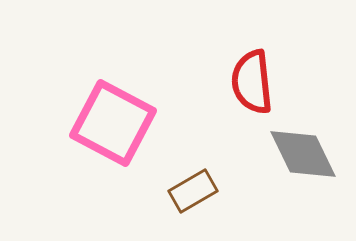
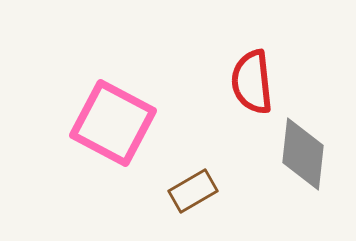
gray diamond: rotated 32 degrees clockwise
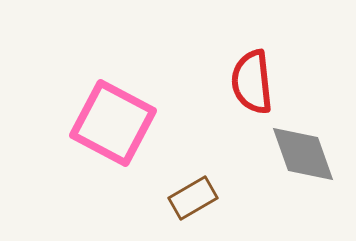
gray diamond: rotated 26 degrees counterclockwise
brown rectangle: moved 7 px down
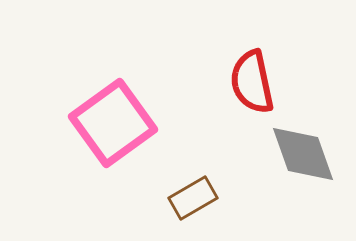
red semicircle: rotated 6 degrees counterclockwise
pink square: rotated 26 degrees clockwise
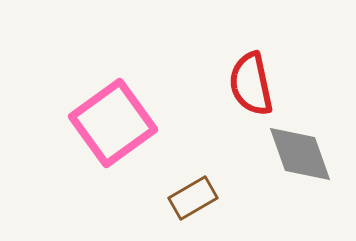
red semicircle: moved 1 px left, 2 px down
gray diamond: moved 3 px left
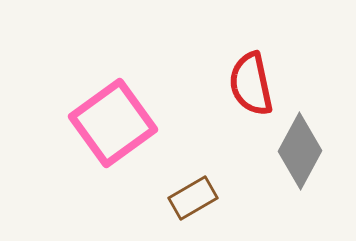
gray diamond: moved 3 px up; rotated 48 degrees clockwise
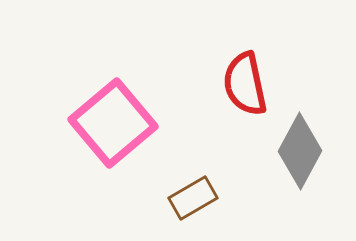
red semicircle: moved 6 px left
pink square: rotated 4 degrees counterclockwise
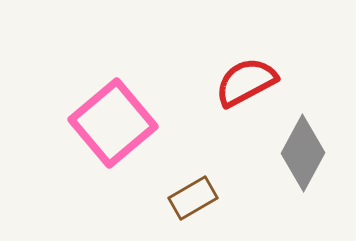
red semicircle: moved 1 px right, 2 px up; rotated 74 degrees clockwise
gray diamond: moved 3 px right, 2 px down
